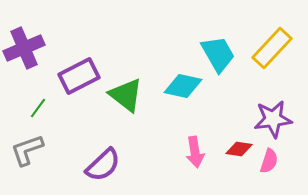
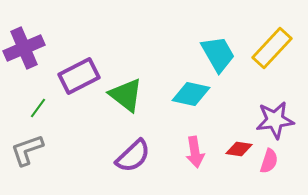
cyan diamond: moved 8 px right, 8 px down
purple star: moved 2 px right, 1 px down
purple semicircle: moved 30 px right, 9 px up
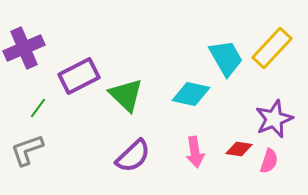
cyan trapezoid: moved 8 px right, 4 px down
green triangle: rotated 6 degrees clockwise
purple star: moved 1 px left, 1 px up; rotated 15 degrees counterclockwise
